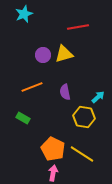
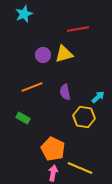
red line: moved 2 px down
yellow line: moved 2 px left, 14 px down; rotated 10 degrees counterclockwise
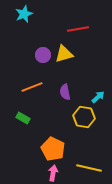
yellow line: moved 9 px right; rotated 10 degrees counterclockwise
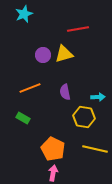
orange line: moved 2 px left, 1 px down
cyan arrow: rotated 40 degrees clockwise
yellow line: moved 6 px right, 19 px up
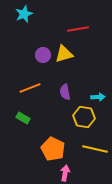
pink arrow: moved 12 px right
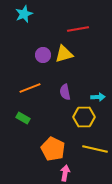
yellow hexagon: rotated 10 degrees counterclockwise
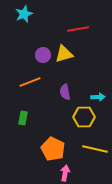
orange line: moved 6 px up
green rectangle: rotated 72 degrees clockwise
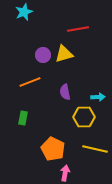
cyan star: moved 2 px up
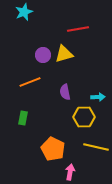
yellow line: moved 1 px right, 2 px up
pink arrow: moved 5 px right, 1 px up
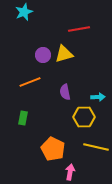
red line: moved 1 px right
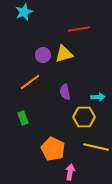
orange line: rotated 15 degrees counterclockwise
green rectangle: rotated 32 degrees counterclockwise
